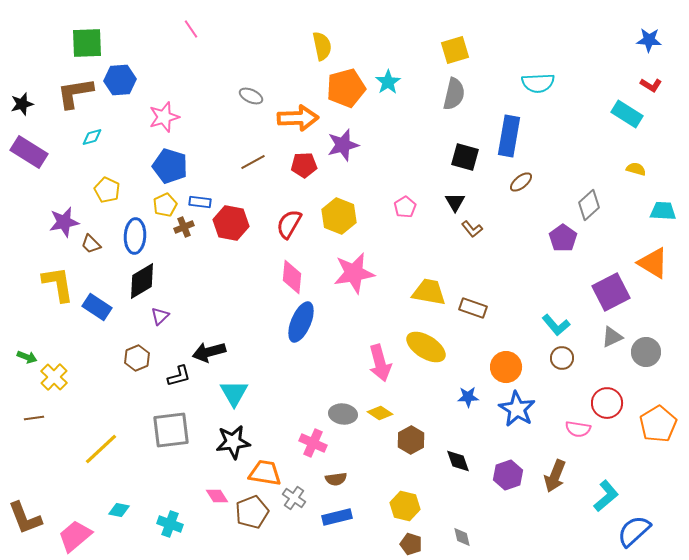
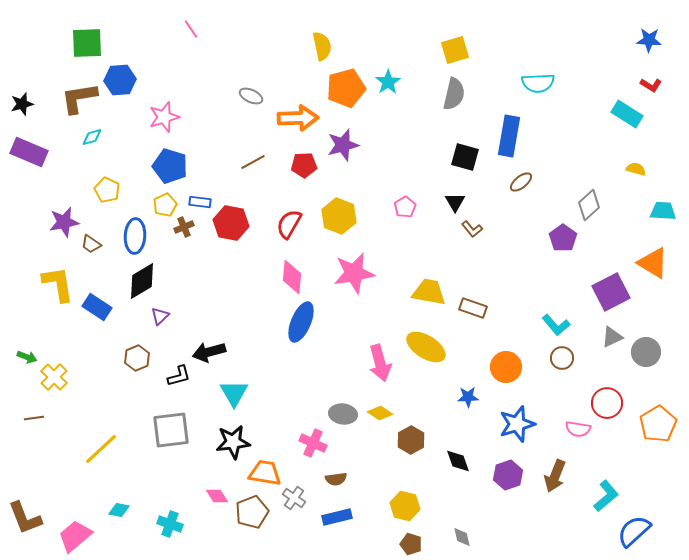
brown L-shape at (75, 93): moved 4 px right, 5 px down
purple rectangle at (29, 152): rotated 9 degrees counterclockwise
brown trapezoid at (91, 244): rotated 10 degrees counterclockwise
blue star at (517, 409): moved 15 px down; rotated 24 degrees clockwise
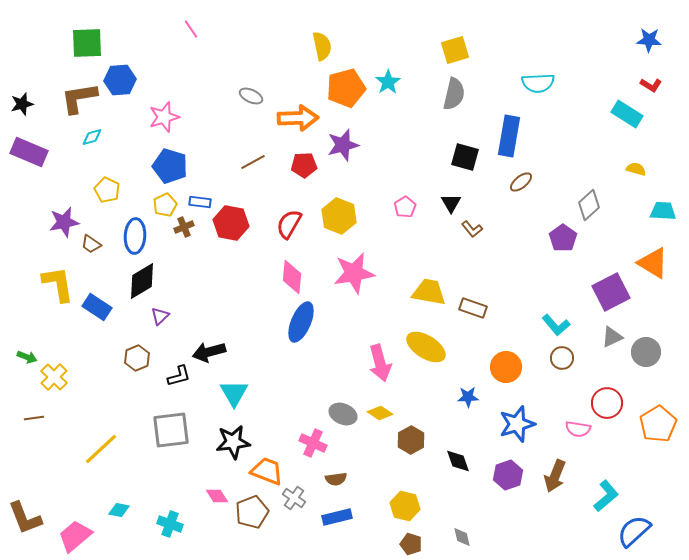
black triangle at (455, 202): moved 4 px left, 1 px down
gray ellipse at (343, 414): rotated 16 degrees clockwise
orange trapezoid at (265, 473): moved 2 px right, 2 px up; rotated 12 degrees clockwise
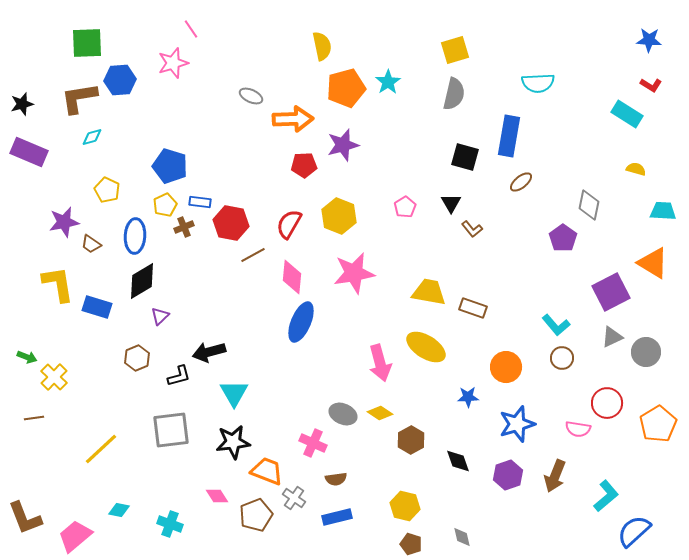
pink star at (164, 117): moved 9 px right, 54 px up
orange arrow at (298, 118): moved 5 px left, 1 px down
brown line at (253, 162): moved 93 px down
gray diamond at (589, 205): rotated 36 degrees counterclockwise
blue rectangle at (97, 307): rotated 16 degrees counterclockwise
brown pentagon at (252, 512): moved 4 px right, 3 px down
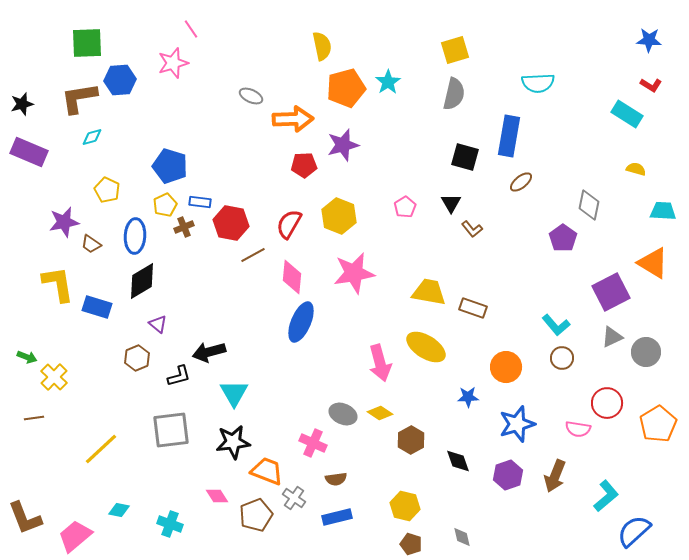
purple triangle at (160, 316): moved 2 px left, 8 px down; rotated 36 degrees counterclockwise
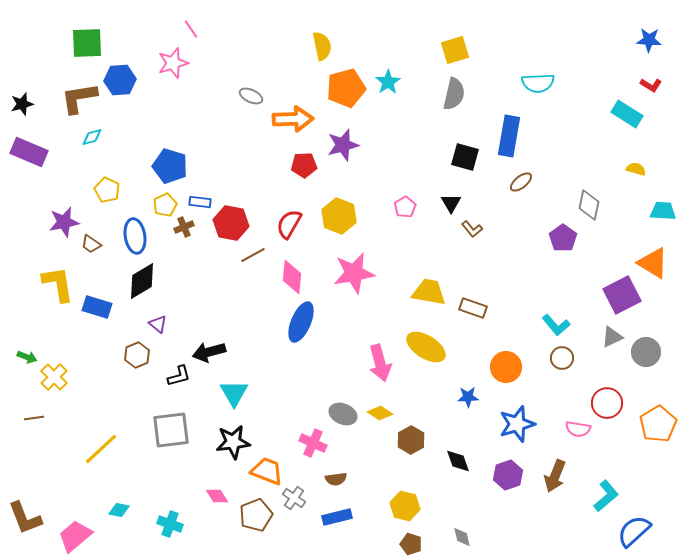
blue ellipse at (135, 236): rotated 12 degrees counterclockwise
purple square at (611, 292): moved 11 px right, 3 px down
brown hexagon at (137, 358): moved 3 px up
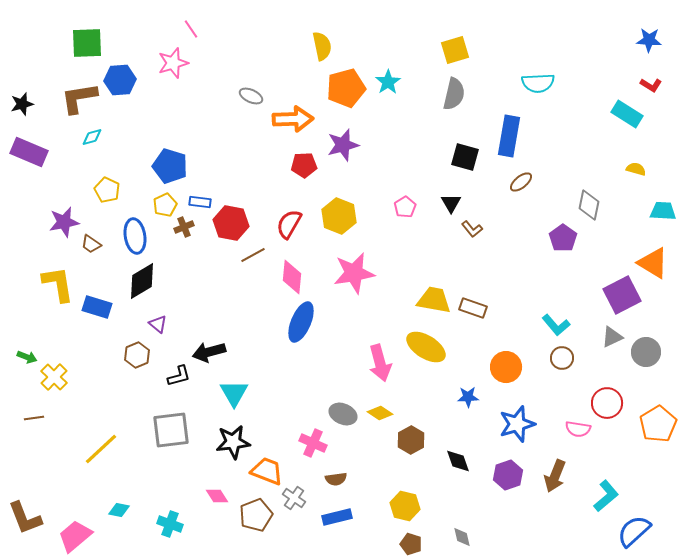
yellow trapezoid at (429, 292): moved 5 px right, 8 px down
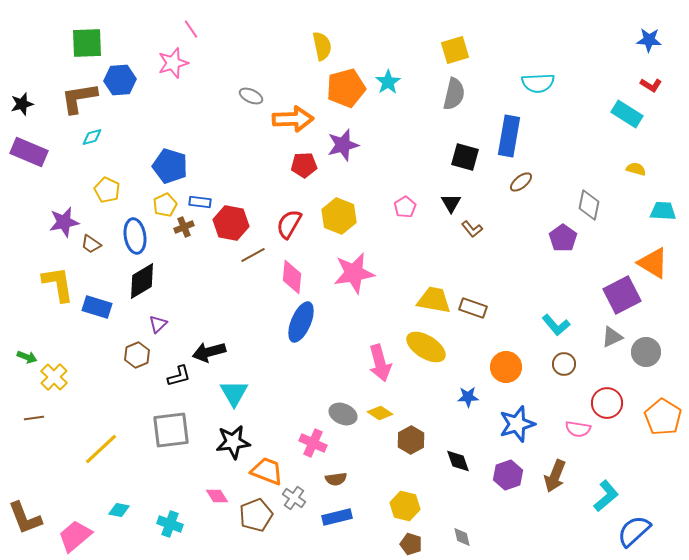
purple triangle at (158, 324): rotated 36 degrees clockwise
brown circle at (562, 358): moved 2 px right, 6 px down
orange pentagon at (658, 424): moved 5 px right, 7 px up; rotated 9 degrees counterclockwise
